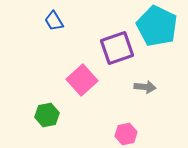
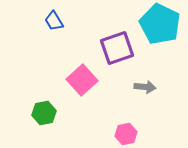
cyan pentagon: moved 3 px right, 2 px up
green hexagon: moved 3 px left, 2 px up
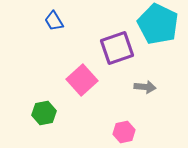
cyan pentagon: moved 2 px left
pink hexagon: moved 2 px left, 2 px up
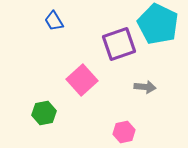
purple square: moved 2 px right, 4 px up
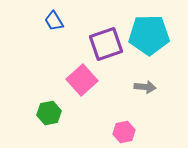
cyan pentagon: moved 9 px left, 11 px down; rotated 27 degrees counterclockwise
purple square: moved 13 px left
green hexagon: moved 5 px right
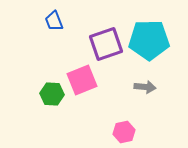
blue trapezoid: rotated 10 degrees clockwise
cyan pentagon: moved 5 px down
pink square: rotated 20 degrees clockwise
green hexagon: moved 3 px right, 19 px up; rotated 15 degrees clockwise
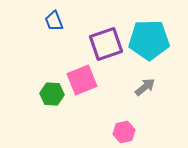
gray arrow: rotated 45 degrees counterclockwise
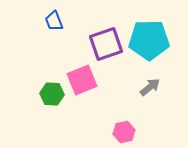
gray arrow: moved 5 px right
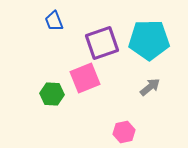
purple square: moved 4 px left, 1 px up
pink square: moved 3 px right, 2 px up
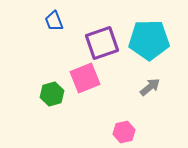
green hexagon: rotated 20 degrees counterclockwise
